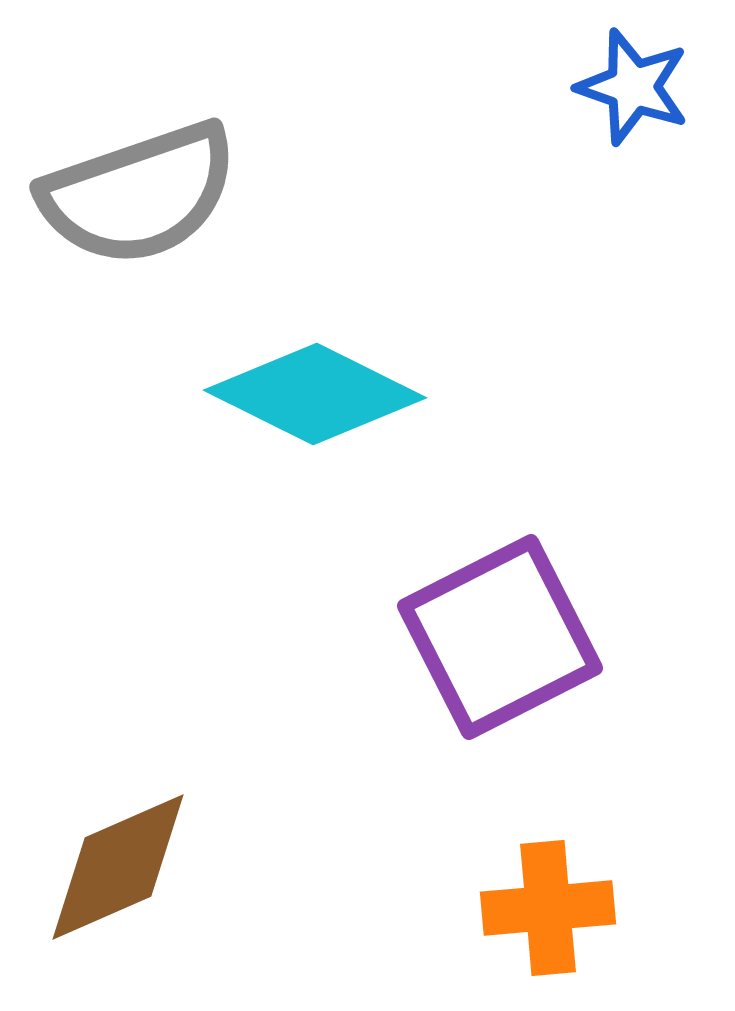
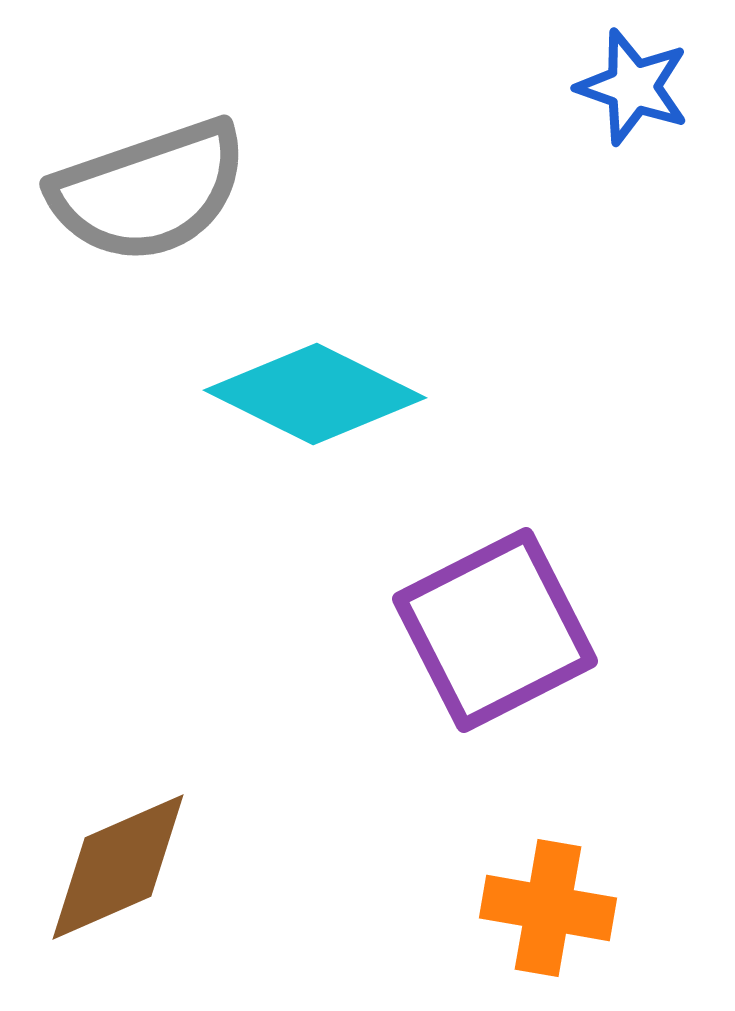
gray semicircle: moved 10 px right, 3 px up
purple square: moved 5 px left, 7 px up
orange cross: rotated 15 degrees clockwise
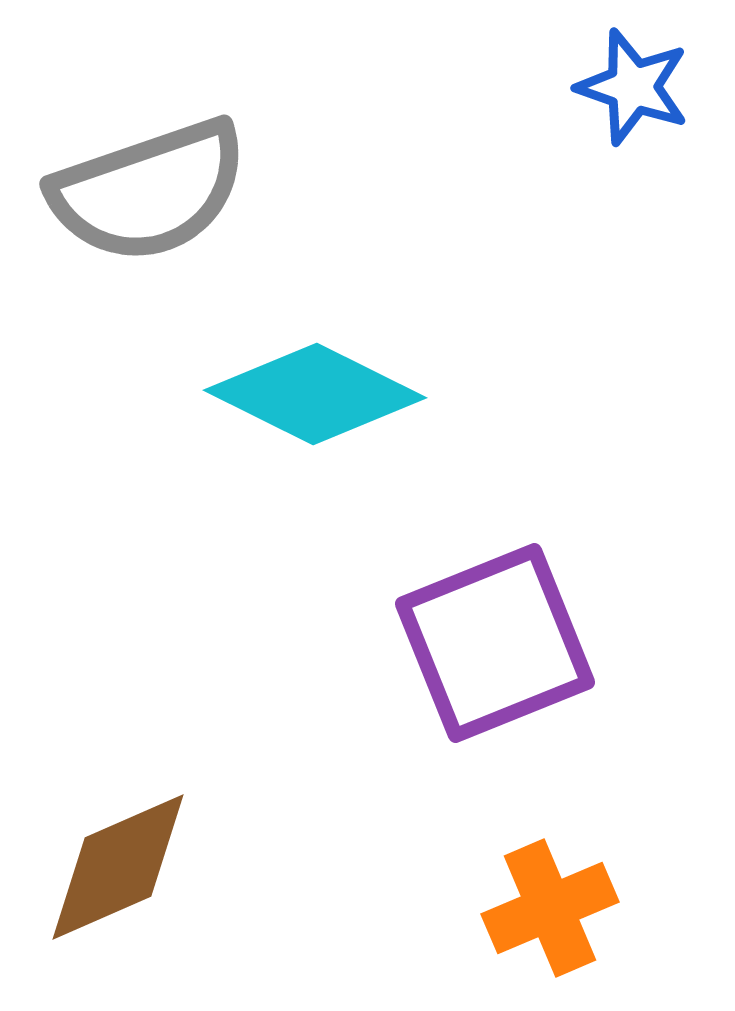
purple square: moved 13 px down; rotated 5 degrees clockwise
orange cross: moved 2 px right; rotated 33 degrees counterclockwise
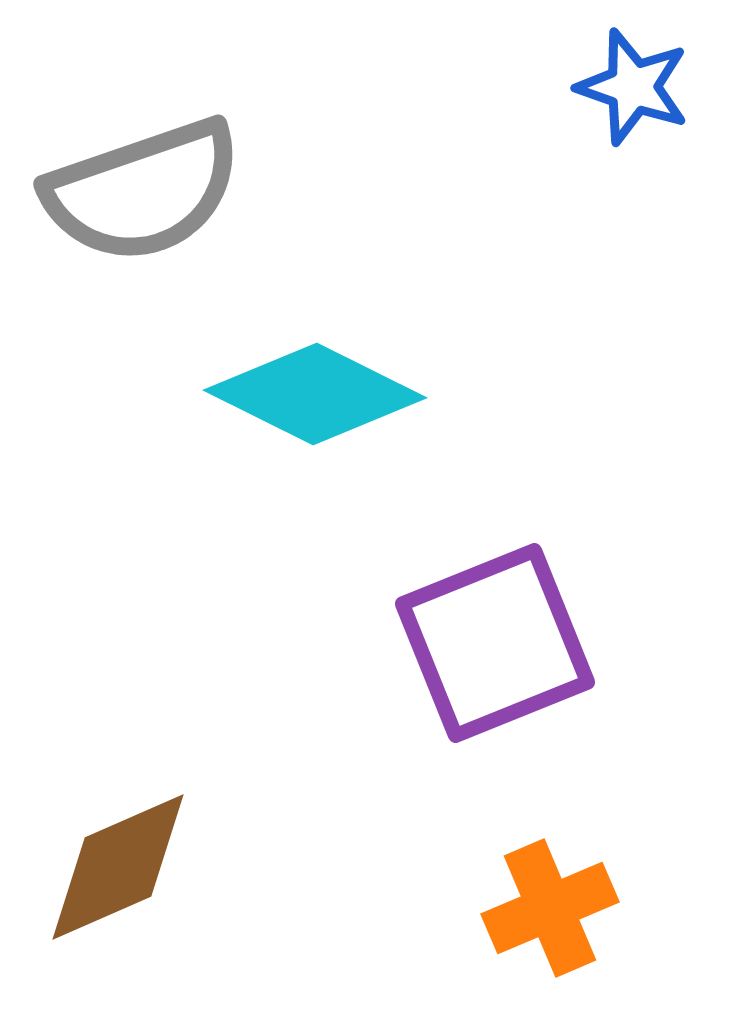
gray semicircle: moved 6 px left
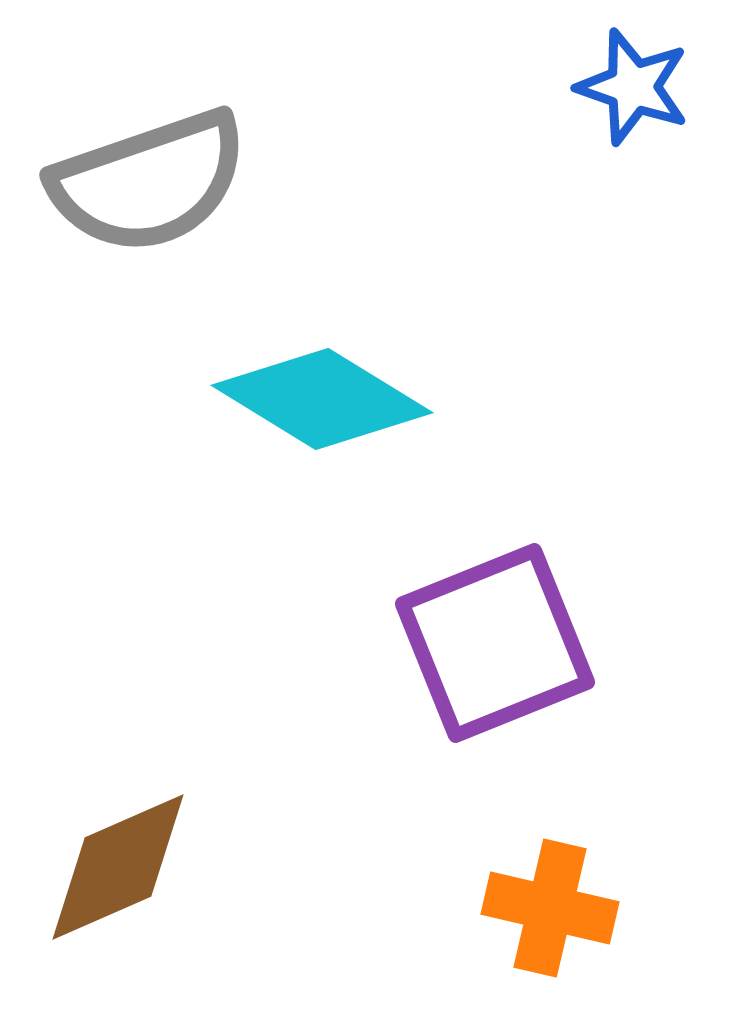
gray semicircle: moved 6 px right, 9 px up
cyan diamond: moved 7 px right, 5 px down; rotated 5 degrees clockwise
orange cross: rotated 36 degrees clockwise
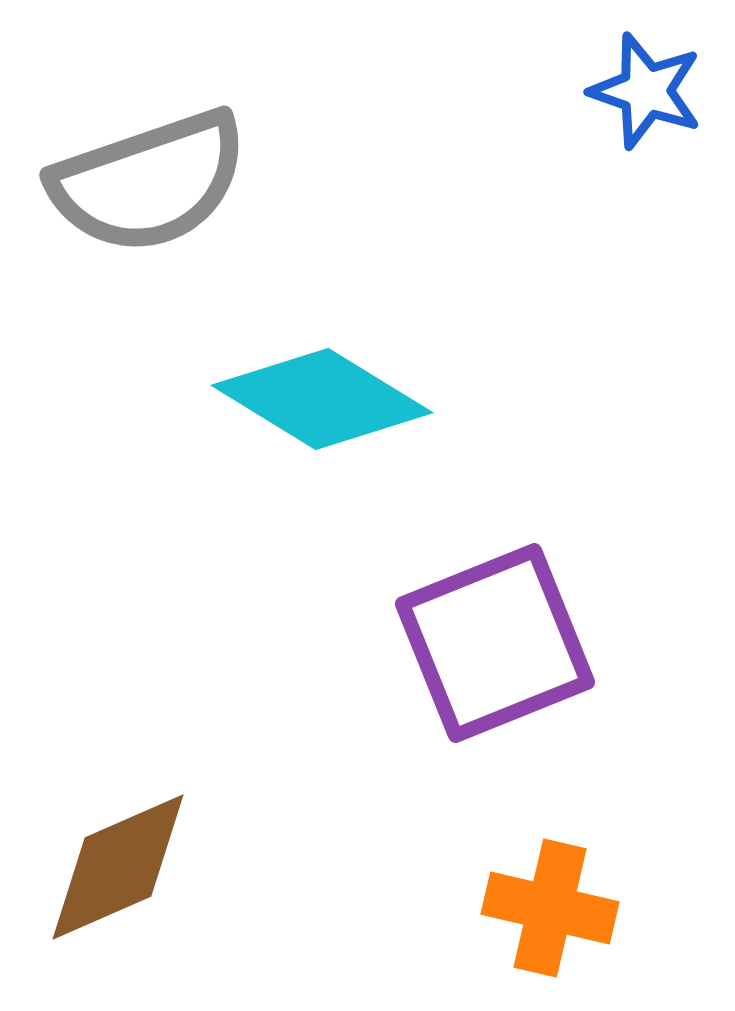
blue star: moved 13 px right, 4 px down
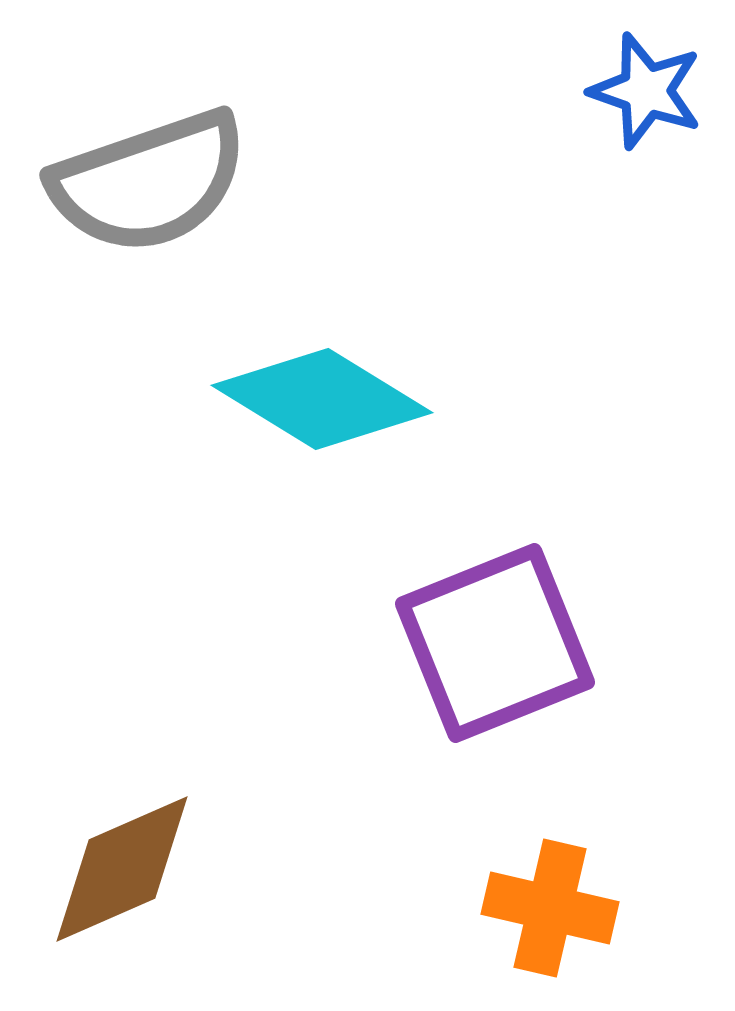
brown diamond: moved 4 px right, 2 px down
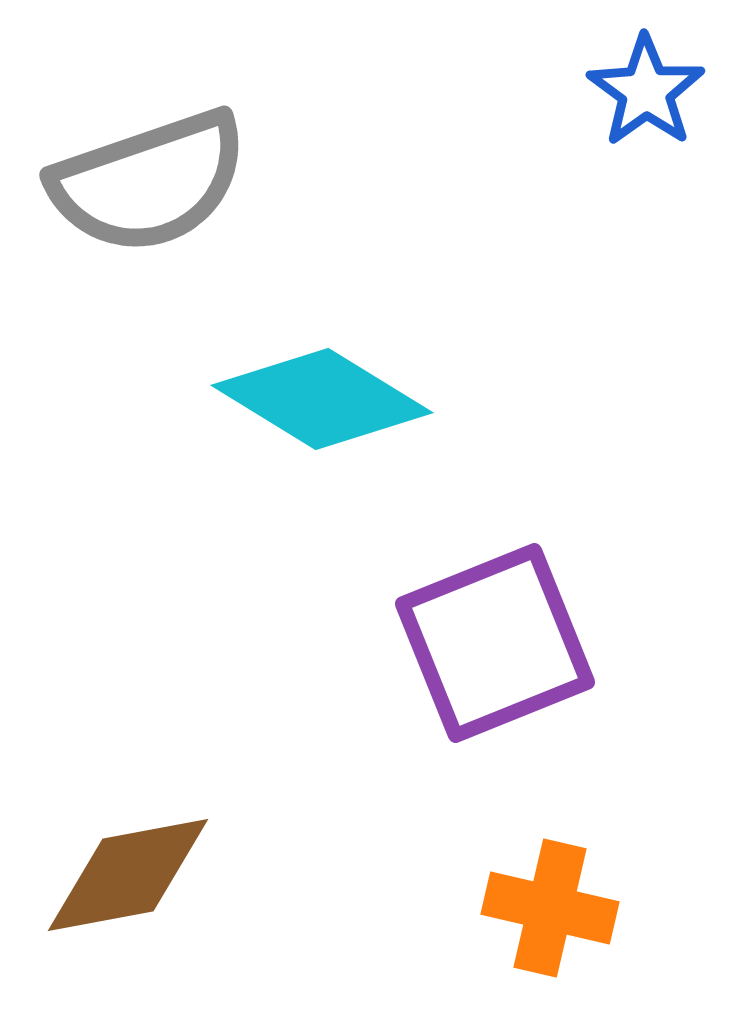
blue star: rotated 17 degrees clockwise
brown diamond: moved 6 px right, 6 px down; rotated 13 degrees clockwise
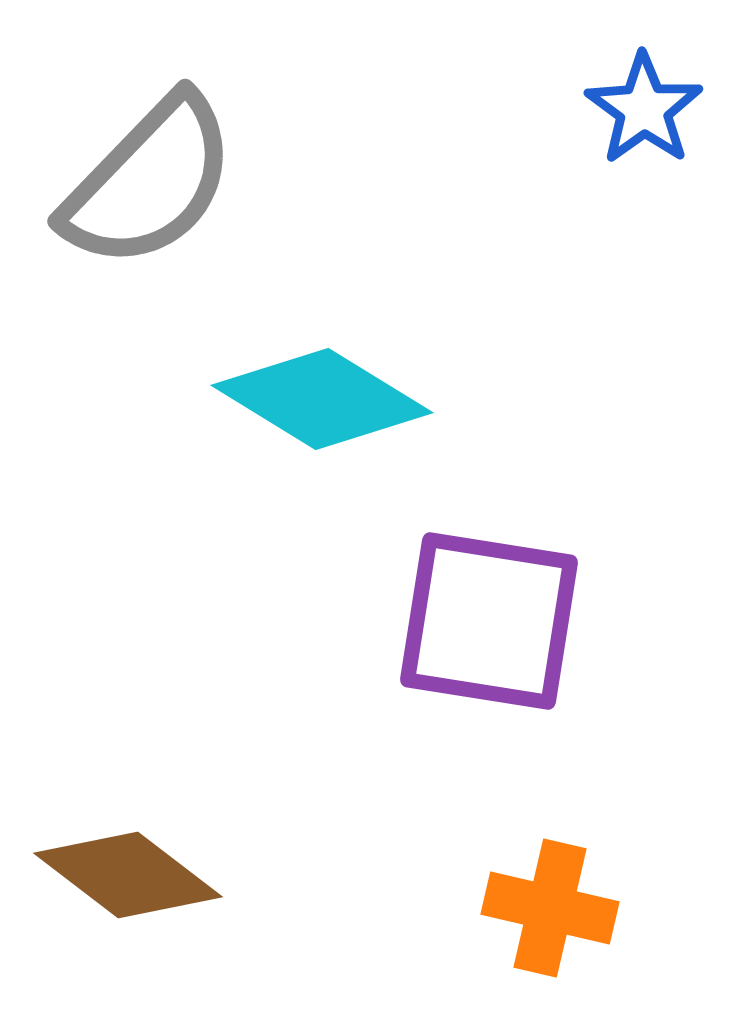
blue star: moved 2 px left, 18 px down
gray semicircle: rotated 27 degrees counterclockwise
purple square: moved 6 px left, 22 px up; rotated 31 degrees clockwise
brown diamond: rotated 48 degrees clockwise
